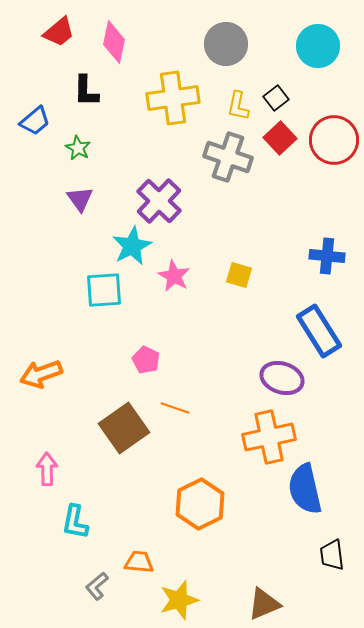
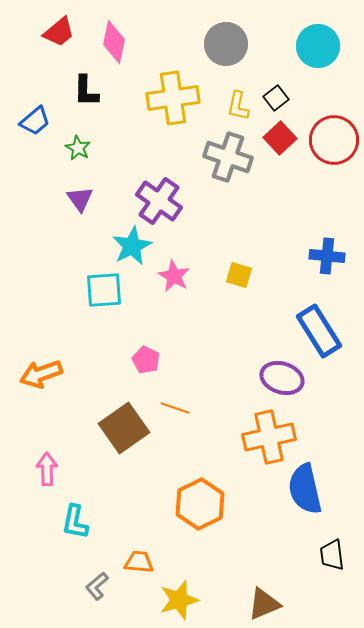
purple cross: rotated 9 degrees counterclockwise
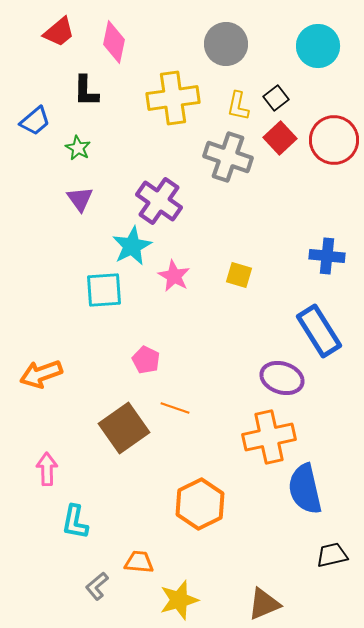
black trapezoid: rotated 84 degrees clockwise
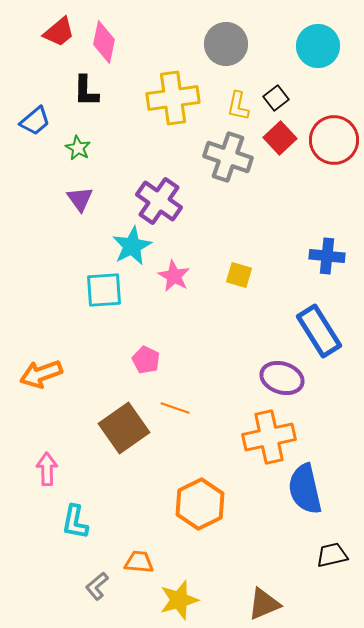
pink diamond: moved 10 px left
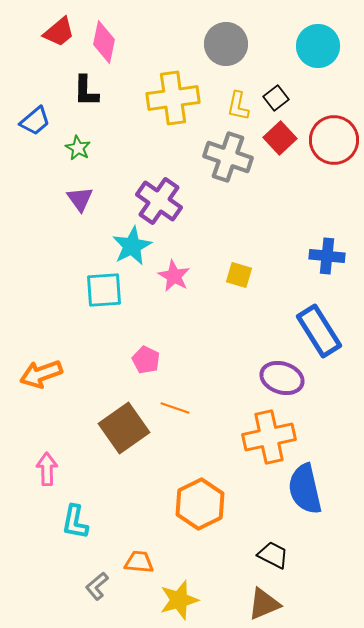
black trapezoid: moved 59 px left; rotated 40 degrees clockwise
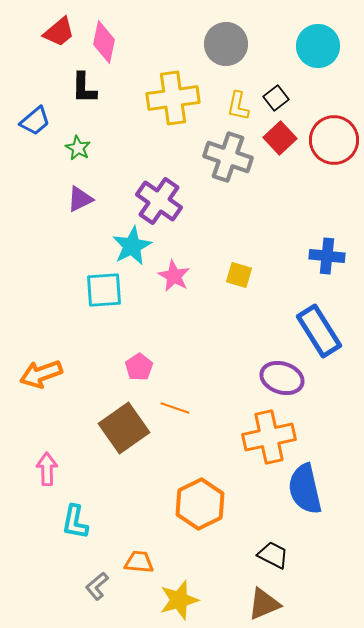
black L-shape: moved 2 px left, 3 px up
purple triangle: rotated 40 degrees clockwise
pink pentagon: moved 7 px left, 7 px down; rotated 12 degrees clockwise
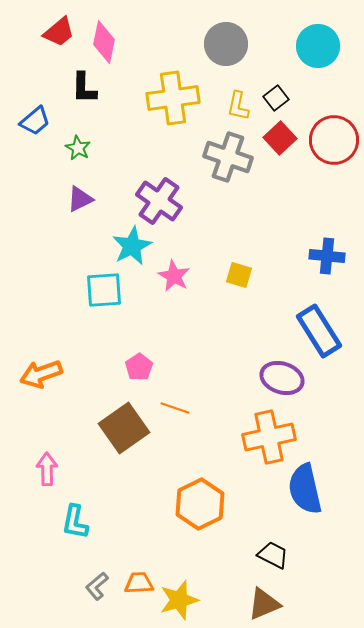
orange trapezoid: moved 21 px down; rotated 8 degrees counterclockwise
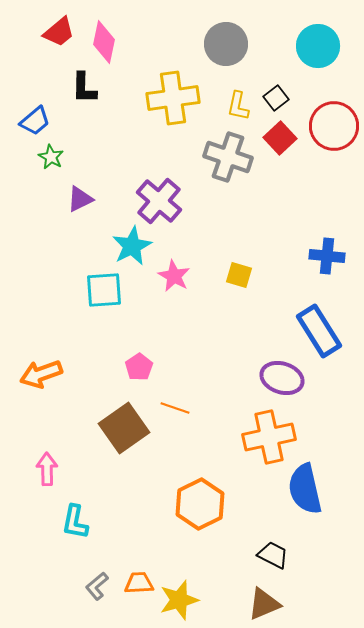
red circle: moved 14 px up
green star: moved 27 px left, 9 px down
purple cross: rotated 6 degrees clockwise
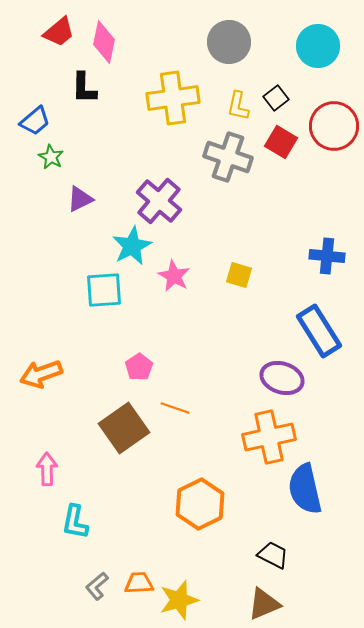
gray circle: moved 3 px right, 2 px up
red square: moved 1 px right, 4 px down; rotated 16 degrees counterclockwise
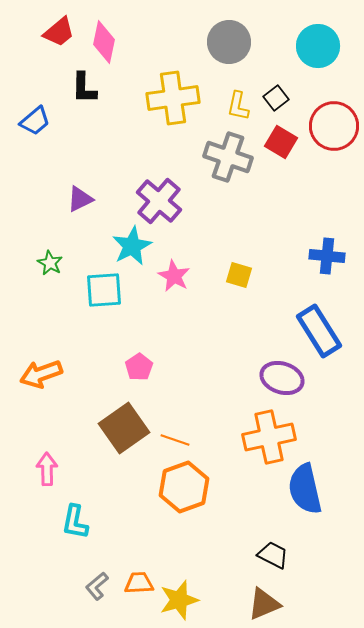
green star: moved 1 px left, 106 px down
orange line: moved 32 px down
orange hexagon: moved 16 px left, 17 px up; rotated 6 degrees clockwise
